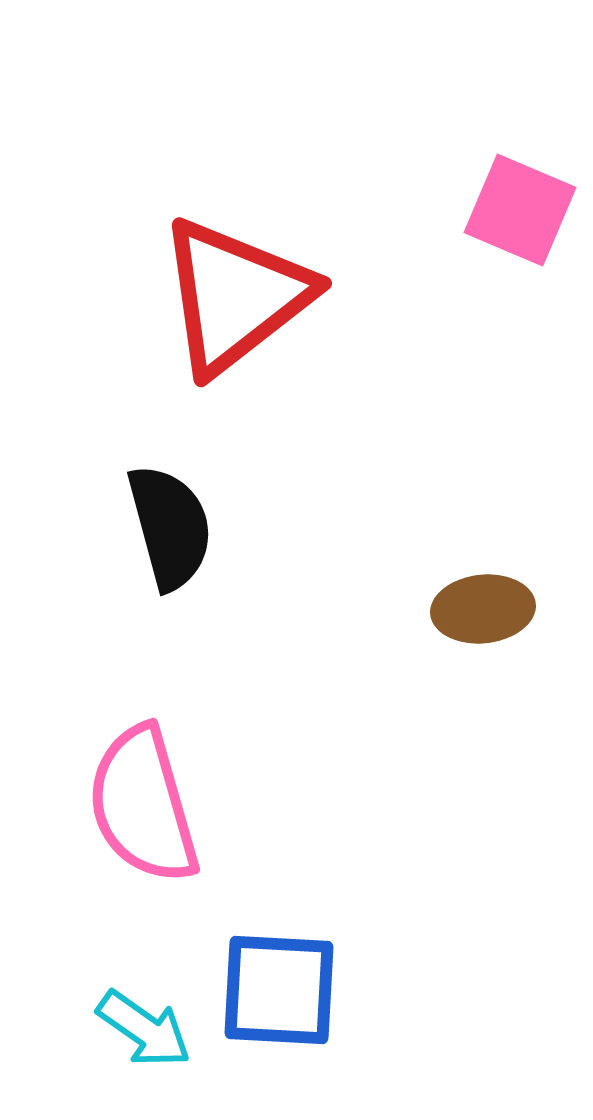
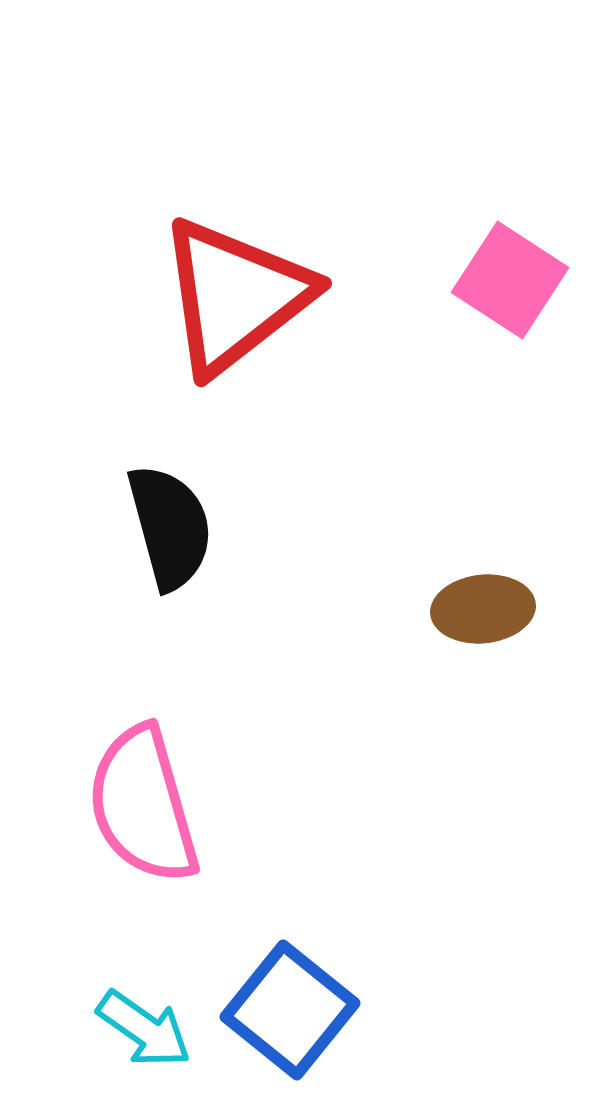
pink square: moved 10 px left, 70 px down; rotated 10 degrees clockwise
blue square: moved 11 px right, 20 px down; rotated 36 degrees clockwise
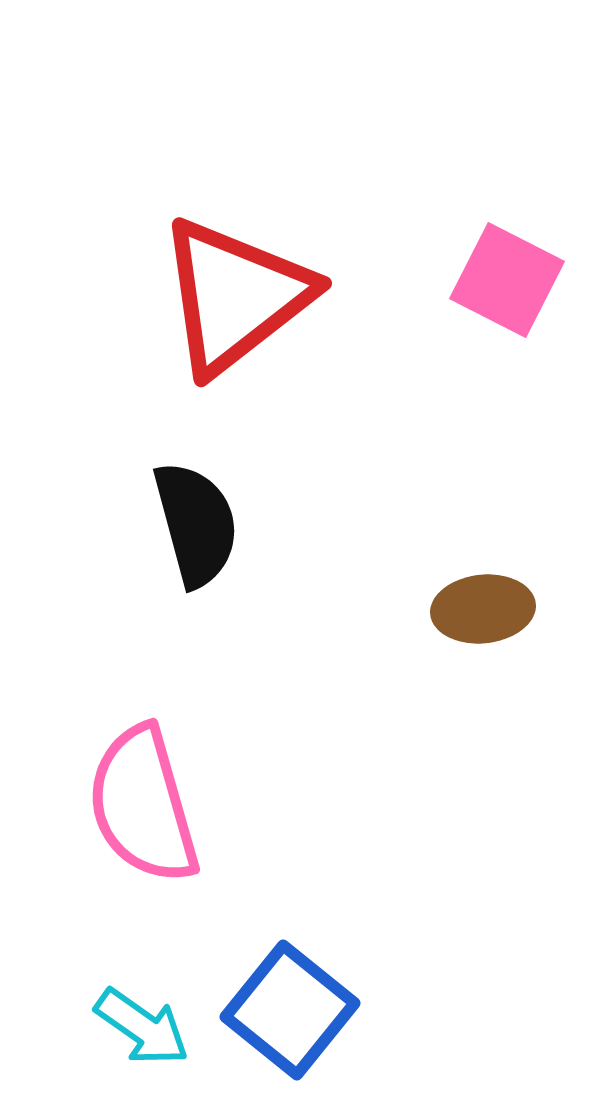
pink square: moved 3 px left; rotated 6 degrees counterclockwise
black semicircle: moved 26 px right, 3 px up
cyan arrow: moved 2 px left, 2 px up
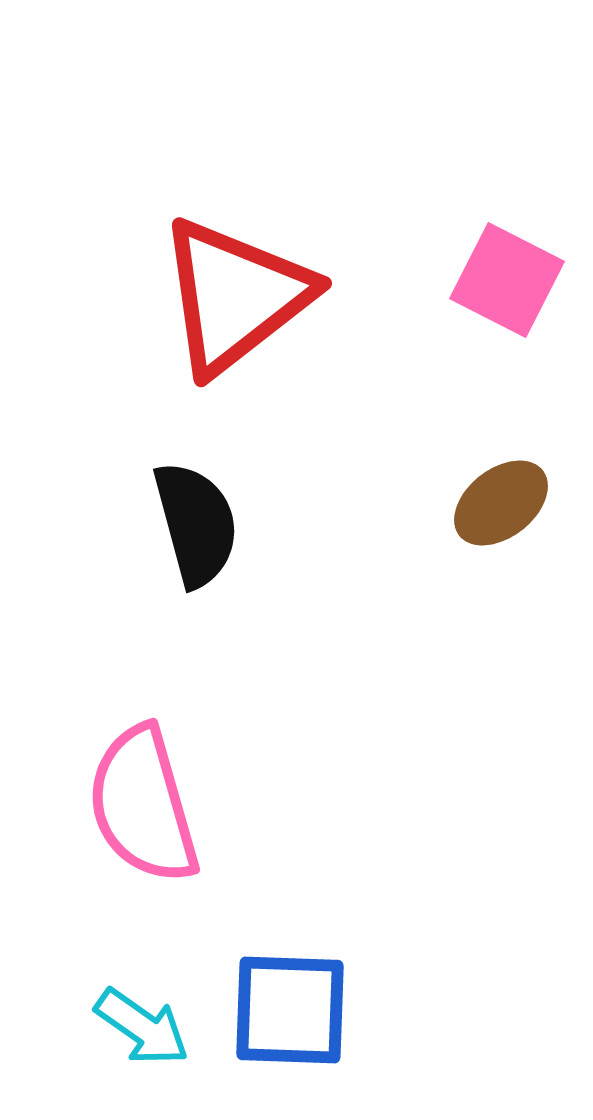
brown ellipse: moved 18 px right, 106 px up; rotated 32 degrees counterclockwise
blue square: rotated 37 degrees counterclockwise
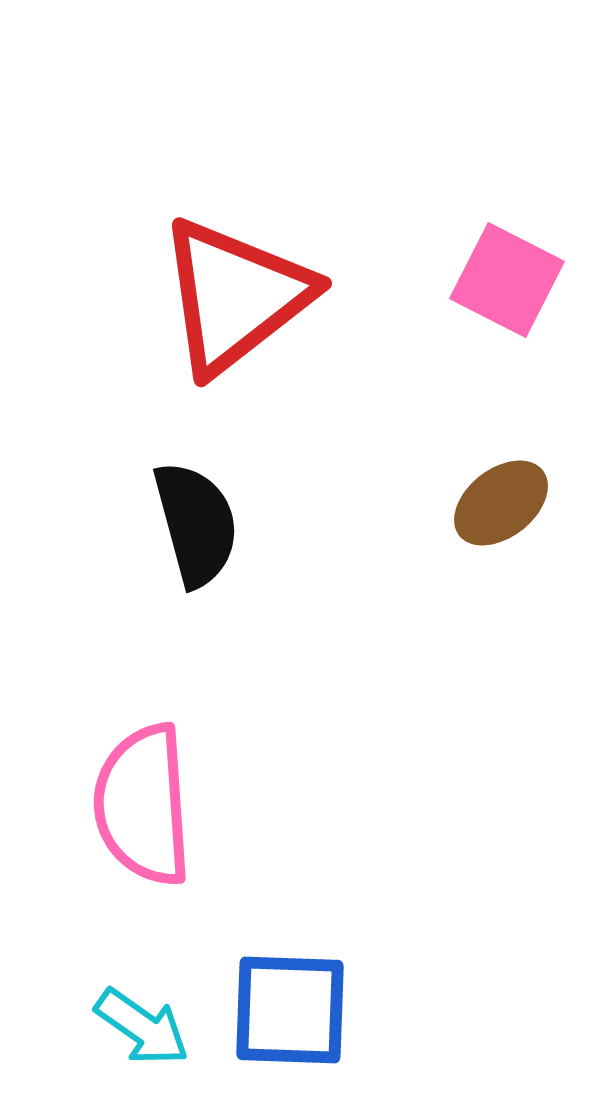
pink semicircle: rotated 12 degrees clockwise
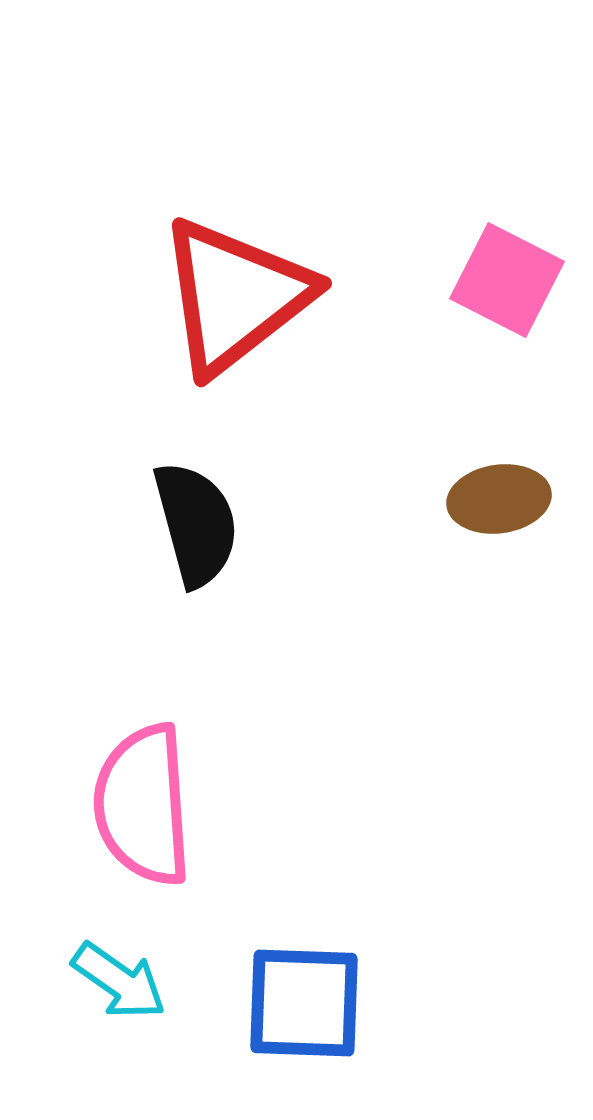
brown ellipse: moved 2 px left, 4 px up; rotated 30 degrees clockwise
blue square: moved 14 px right, 7 px up
cyan arrow: moved 23 px left, 46 px up
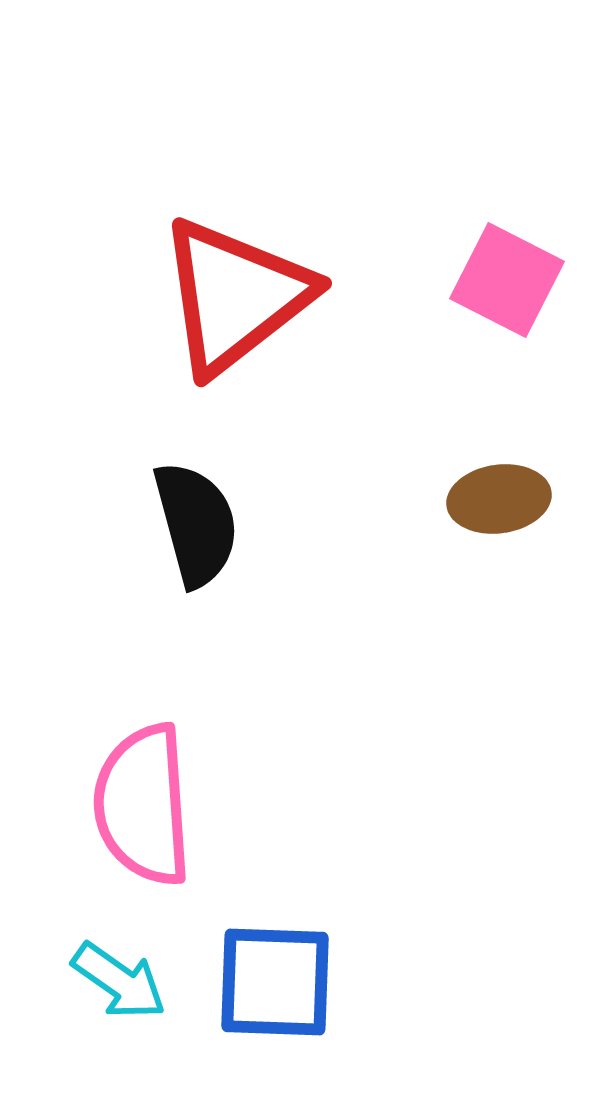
blue square: moved 29 px left, 21 px up
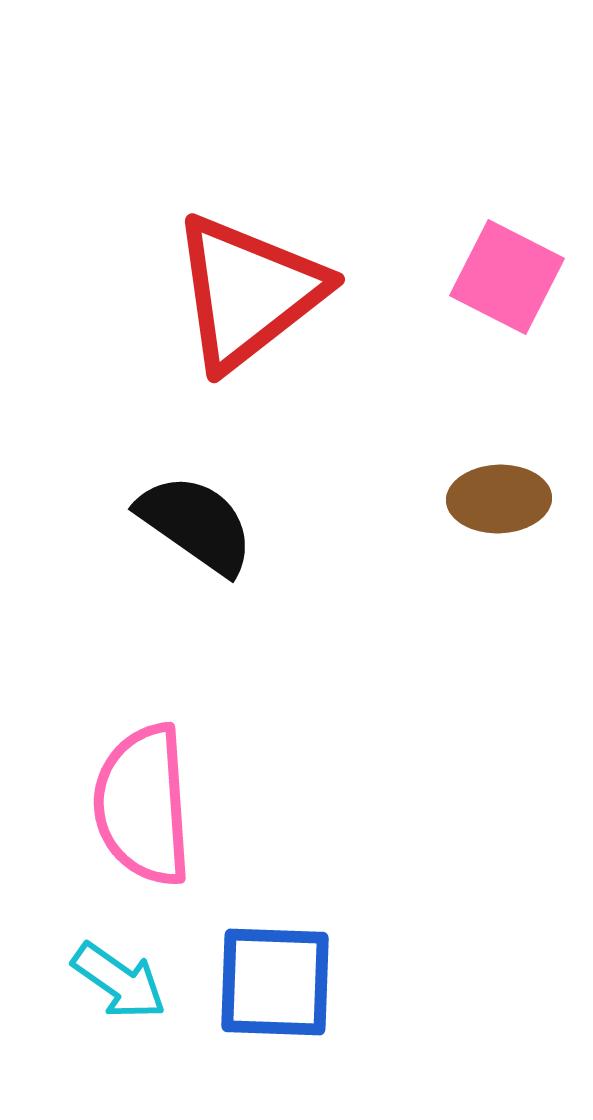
pink square: moved 3 px up
red triangle: moved 13 px right, 4 px up
brown ellipse: rotated 6 degrees clockwise
black semicircle: rotated 40 degrees counterclockwise
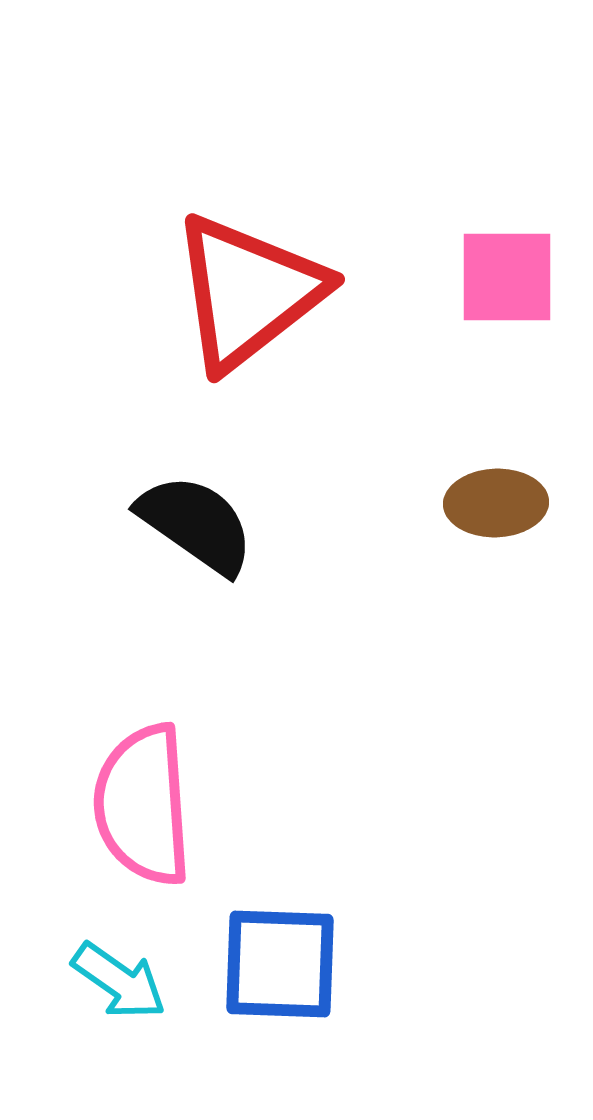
pink square: rotated 27 degrees counterclockwise
brown ellipse: moved 3 px left, 4 px down
blue square: moved 5 px right, 18 px up
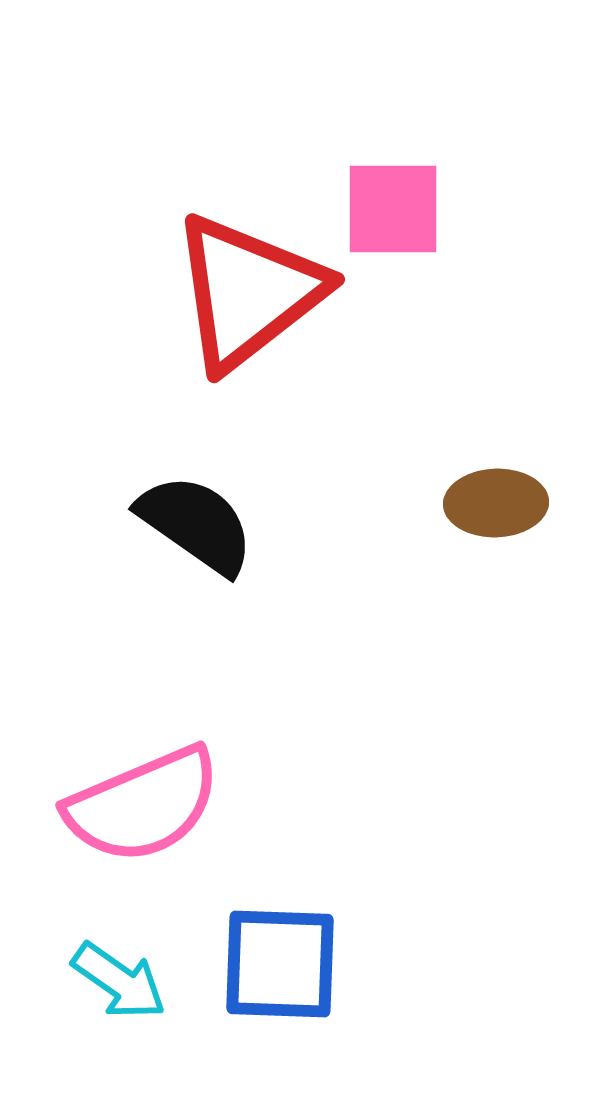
pink square: moved 114 px left, 68 px up
pink semicircle: rotated 109 degrees counterclockwise
